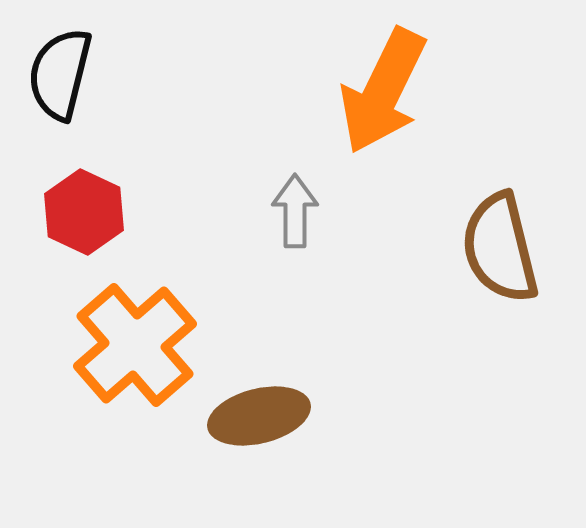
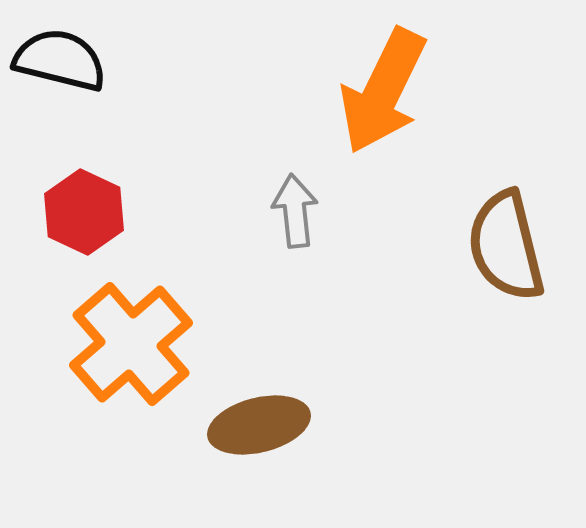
black semicircle: moved 14 px up; rotated 90 degrees clockwise
gray arrow: rotated 6 degrees counterclockwise
brown semicircle: moved 6 px right, 2 px up
orange cross: moved 4 px left, 1 px up
brown ellipse: moved 9 px down
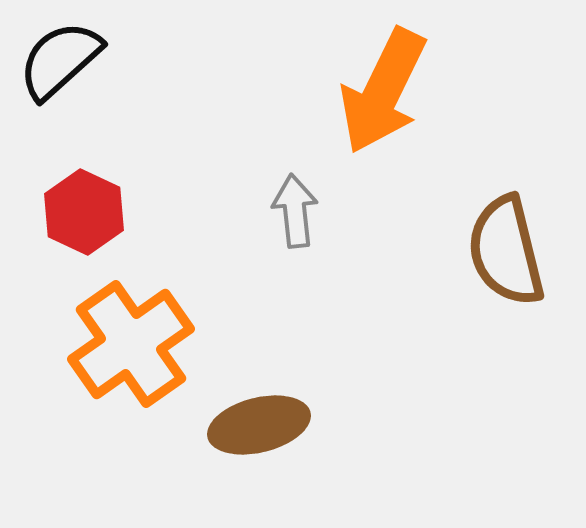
black semicircle: rotated 56 degrees counterclockwise
brown semicircle: moved 5 px down
orange cross: rotated 6 degrees clockwise
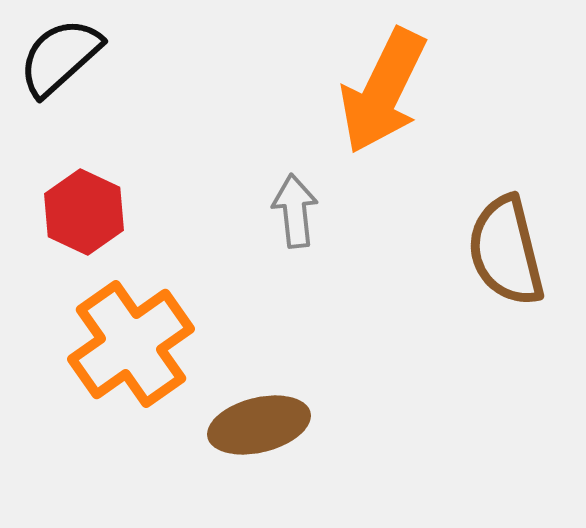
black semicircle: moved 3 px up
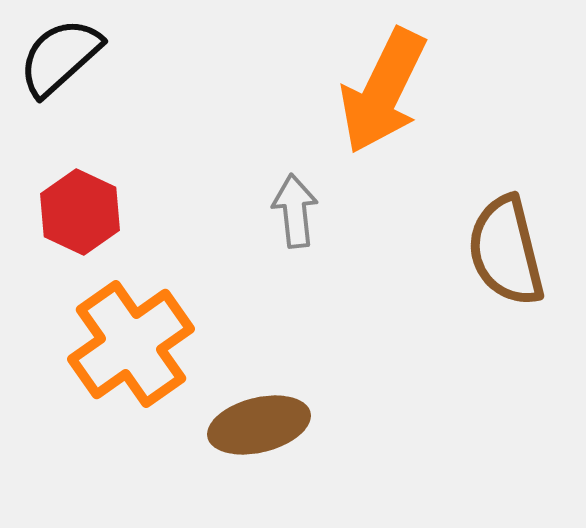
red hexagon: moved 4 px left
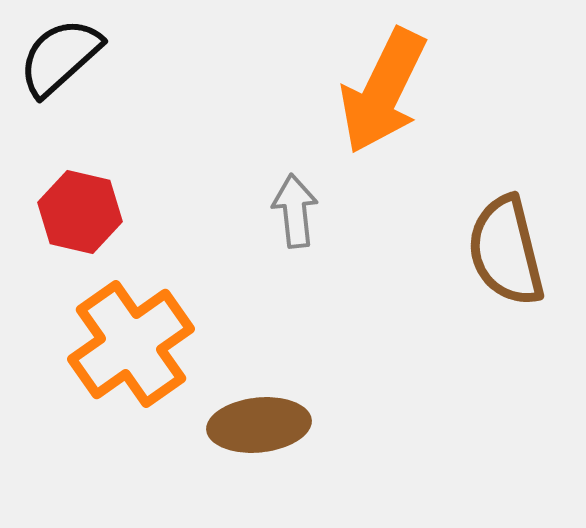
red hexagon: rotated 12 degrees counterclockwise
brown ellipse: rotated 8 degrees clockwise
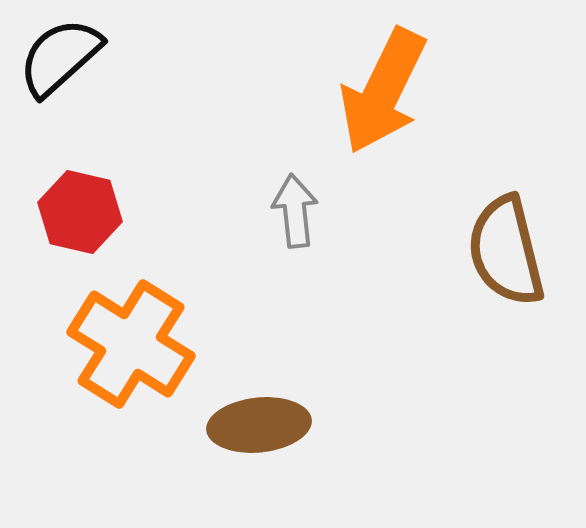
orange cross: rotated 23 degrees counterclockwise
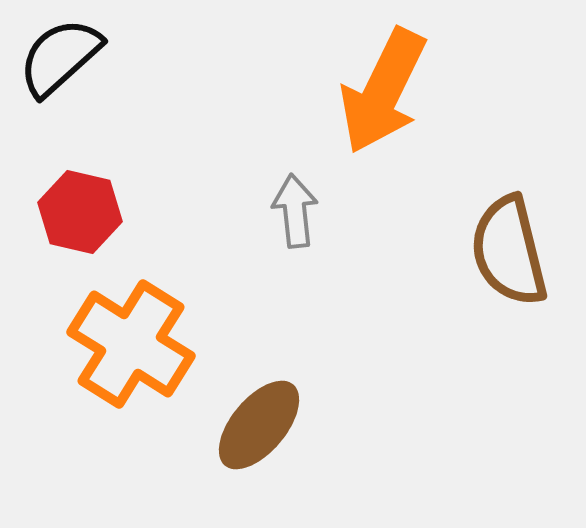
brown semicircle: moved 3 px right
brown ellipse: rotated 44 degrees counterclockwise
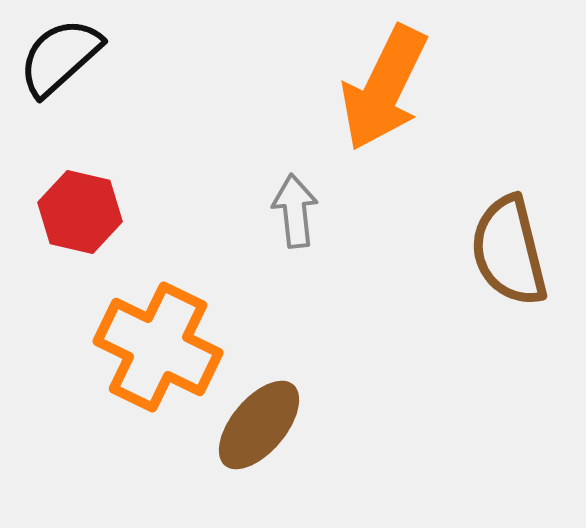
orange arrow: moved 1 px right, 3 px up
orange cross: moved 27 px right, 3 px down; rotated 6 degrees counterclockwise
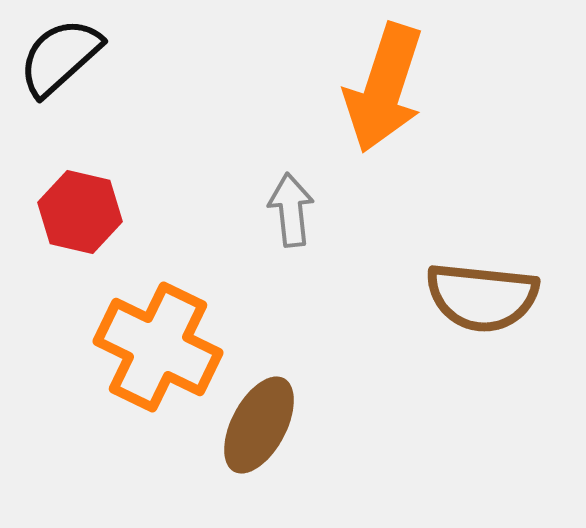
orange arrow: rotated 8 degrees counterclockwise
gray arrow: moved 4 px left, 1 px up
brown semicircle: moved 27 px left, 46 px down; rotated 70 degrees counterclockwise
brown ellipse: rotated 12 degrees counterclockwise
